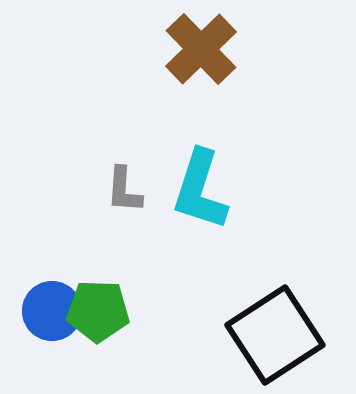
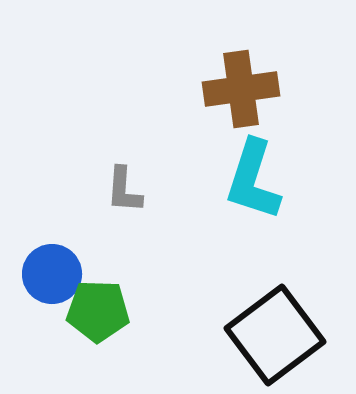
brown cross: moved 40 px right, 40 px down; rotated 36 degrees clockwise
cyan L-shape: moved 53 px right, 10 px up
blue circle: moved 37 px up
black square: rotated 4 degrees counterclockwise
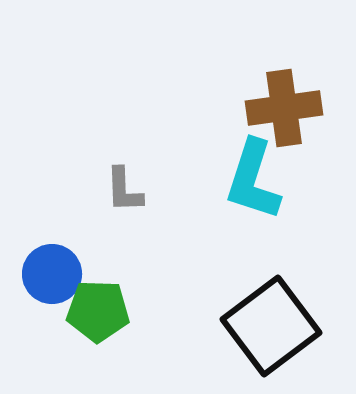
brown cross: moved 43 px right, 19 px down
gray L-shape: rotated 6 degrees counterclockwise
black square: moved 4 px left, 9 px up
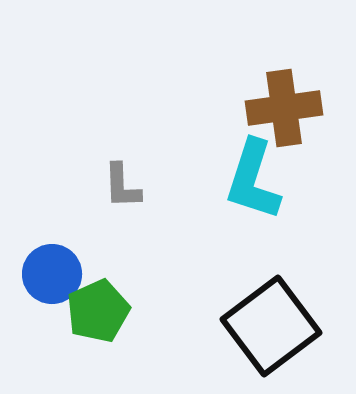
gray L-shape: moved 2 px left, 4 px up
green pentagon: rotated 26 degrees counterclockwise
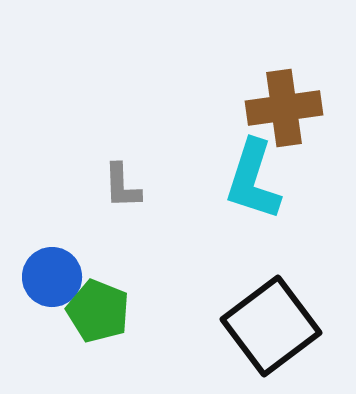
blue circle: moved 3 px down
green pentagon: rotated 26 degrees counterclockwise
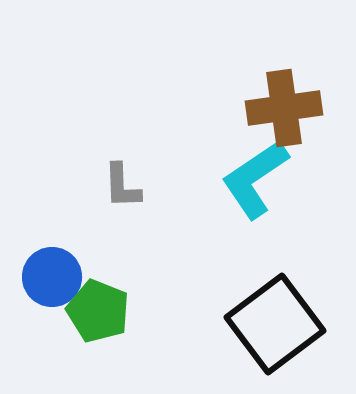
cyan L-shape: moved 2 px right, 1 px up; rotated 38 degrees clockwise
black square: moved 4 px right, 2 px up
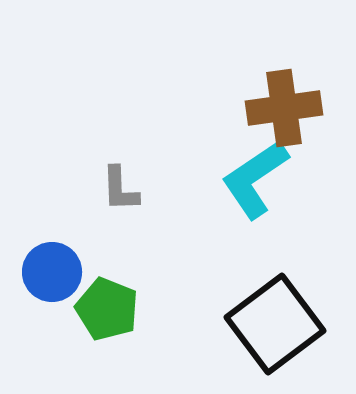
gray L-shape: moved 2 px left, 3 px down
blue circle: moved 5 px up
green pentagon: moved 9 px right, 2 px up
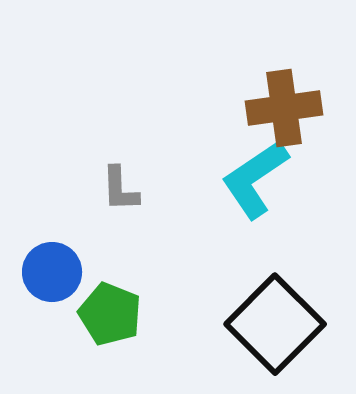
green pentagon: moved 3 px right, 5 px down
black square: rotated 8 degrees counterclockwise
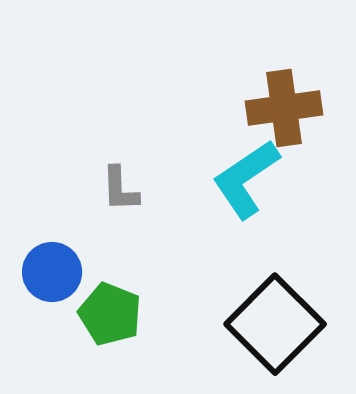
cyan L-shape: moved 9 px left
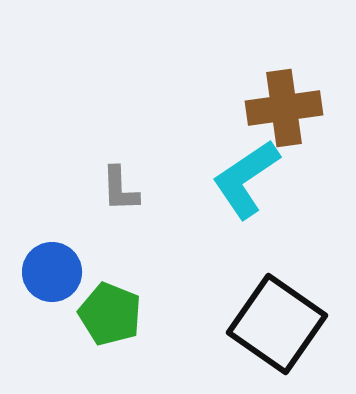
black square: moved 2 px right; rotated 10 degrees counterclockwise
